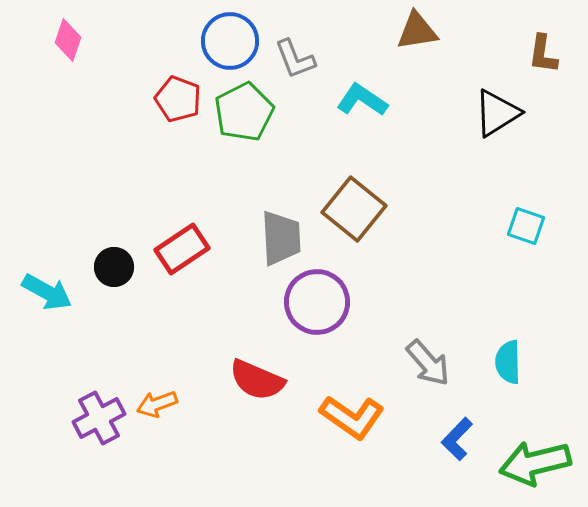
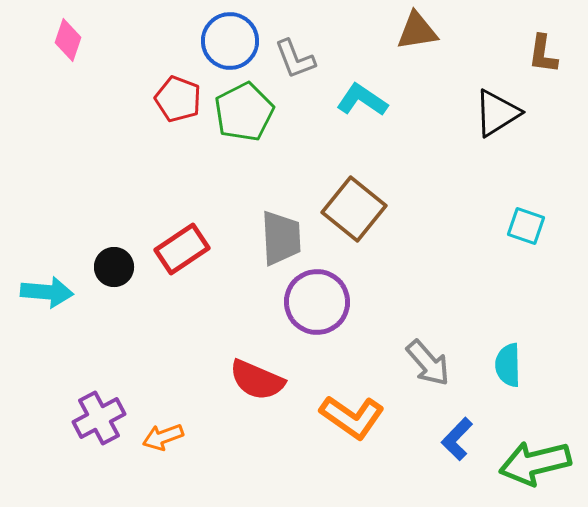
cyan arrow: rotated 24 degrees counterclockwise
cyan semicircle: moved 3 px down
orange arrow: moved 6 px right, 33 px down
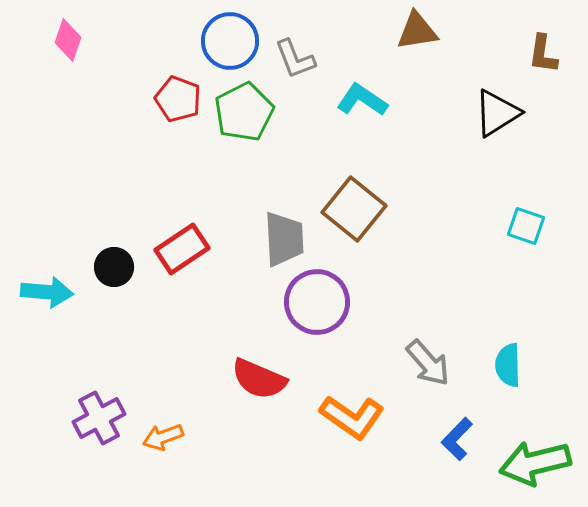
gray trapezoid: moved 3 px right, 1 px down
red semicircle: moved 2 px right, 1 px up
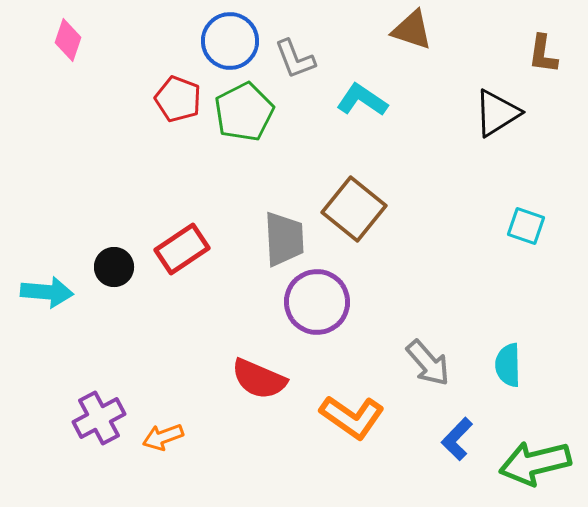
brown triangle: moved 5 px left, 1 px up; rotated 27 degrees clockwise
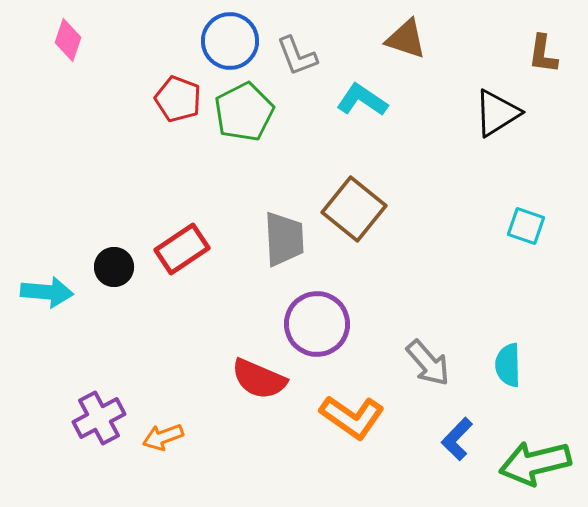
brown triangle: moved 6 px left, 9 px down
gray L-shape: moved 2 px right, 3 px up
purple circle: moved 22 px down
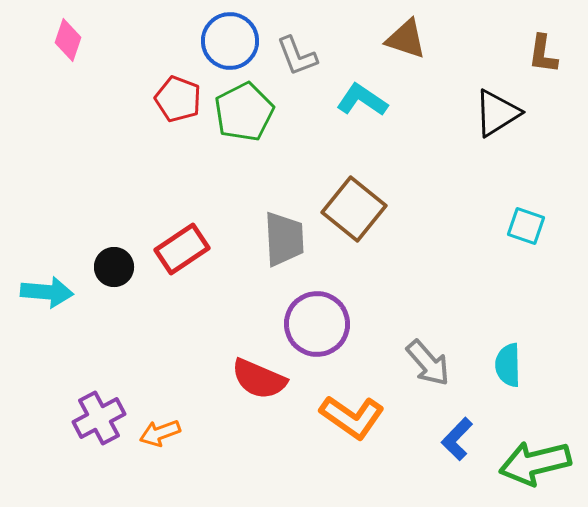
orange arrow: moved 3 px left, 4 px up
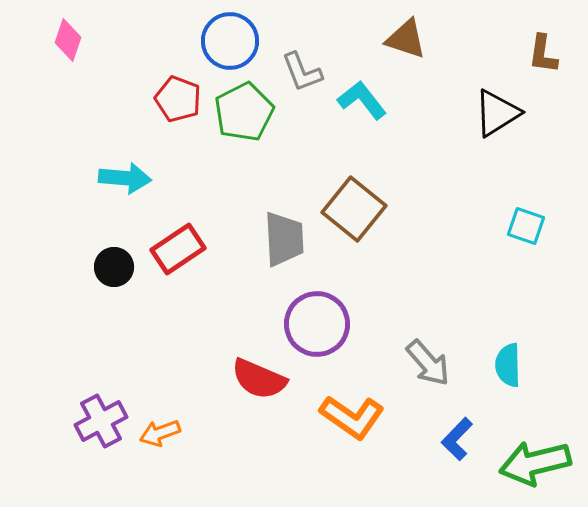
gray L-shape: moved 5 px right, 16 px down
cyan L-shape: rotated 18 degrees clockwise
red rectangle: moved 4 px left
cyan arrow: moved 78 px right, 114 px up
purple cross: moved 2 px right, 3 px down
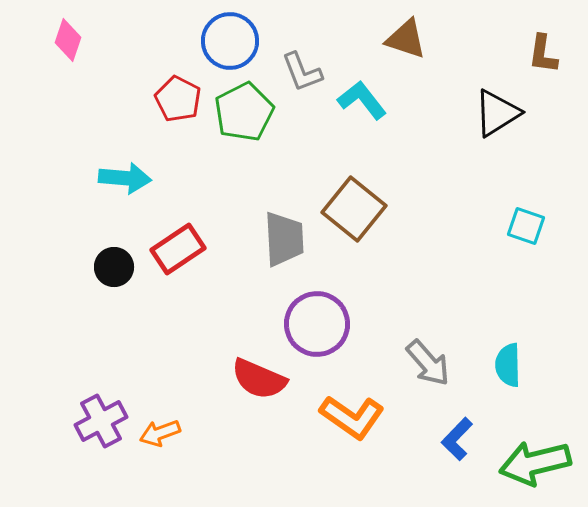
red pentagon: rotated 6 degrees clockwise
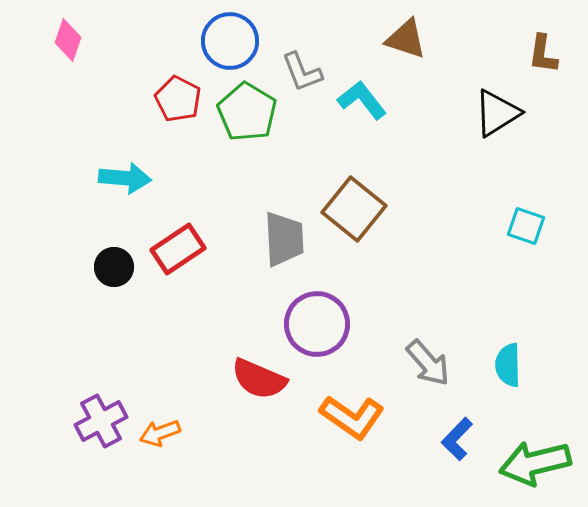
green pentagon: moved 3 px right; rotated 14 degrees counterclockwise
